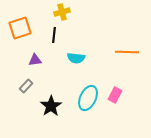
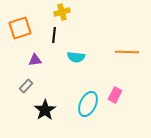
cyan semicircle: moved 1 px up
cyan ellipse: moved 6 px down
black star: moved 6 px left, 4 px down
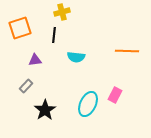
orange line: moved 1 px up
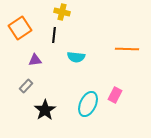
yellow cross: rotated 28 degrees clockwise
orange square: rotated 15 degrees counterclockwise
orange line: moved 2 px up
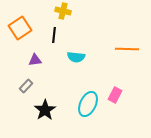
yellow cross: moved 1 px right, 1 px up
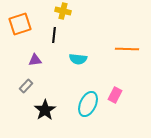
orange square: moved 4 px up; rotated 15 degrees clockwise
cyan semicircle: moved 2 px right, 2 px down
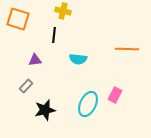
orange square: moved 2 px left, 5 px up; rotated 35 degrees clockwise
black star: rotated 20 degrees clockwise
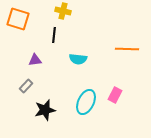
cyan ellipse: moved 2 px left, 2 px up
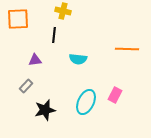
orange square: rotated 20 degrees counterclockwise
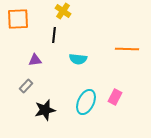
yellow cross: rotated 21 degrees clockwise
pink rectangle: moved 2 px down
